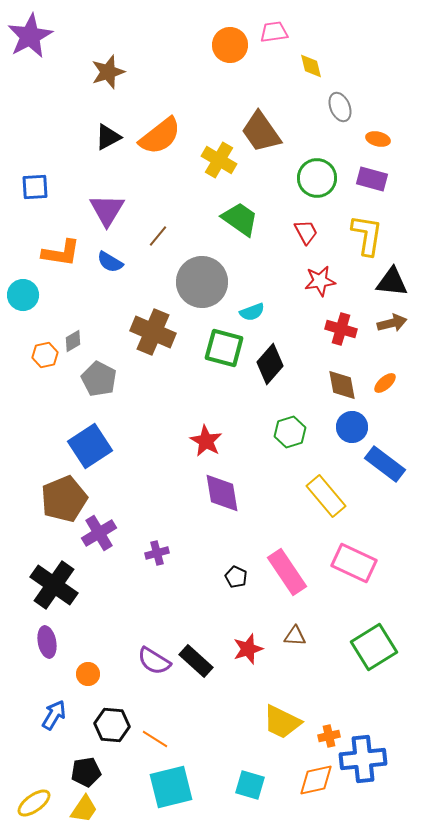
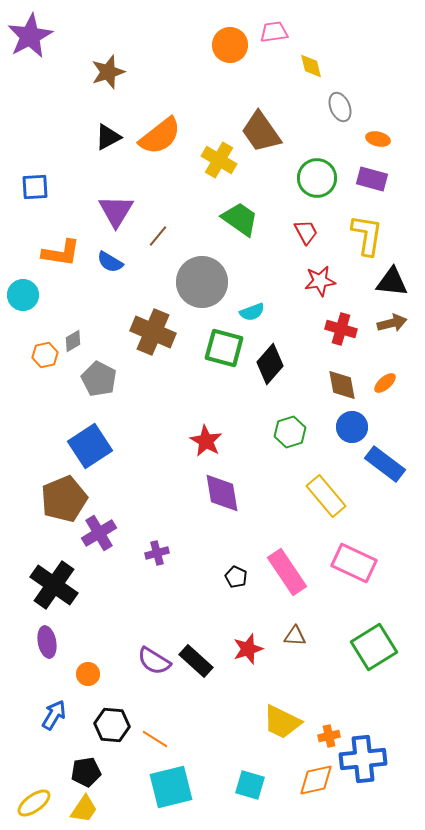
purple triangle at (107, 210): moved 9 px right, 1 px down
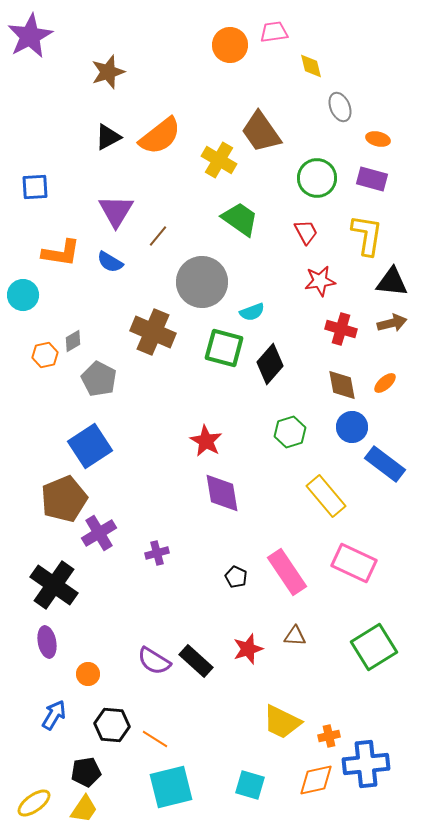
blue cross at (363, 759): moved 3 px right, 5 px down
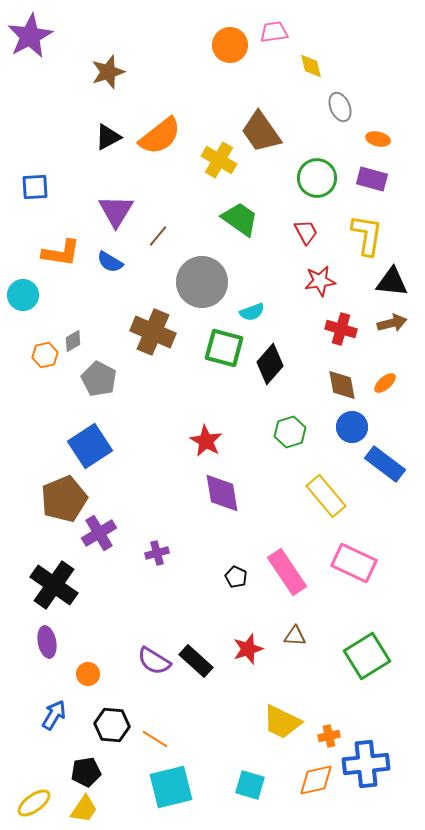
green square at (374, 647): moved 7 px left, 9 px down
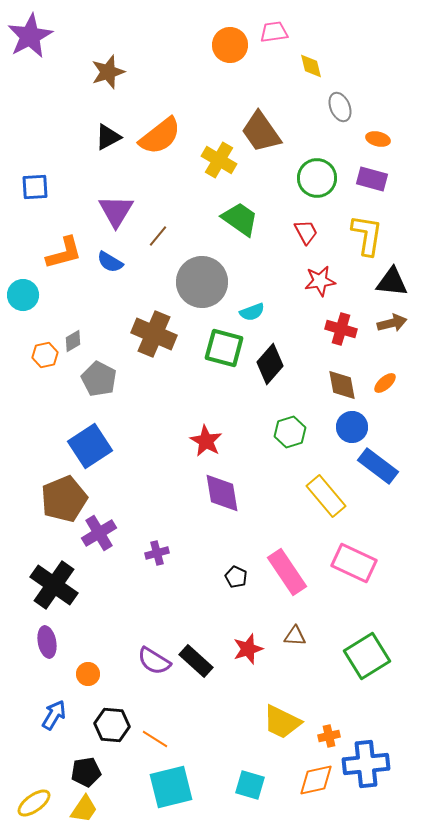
orange L-shape at (61, 253): moved 3 px right; rotated 24 degrees counterclockwise
brown cross at (153, 332): moved 1 px right, 2 px down
blue rectangle at (385, 464): moved 7 px left, 2 px down
